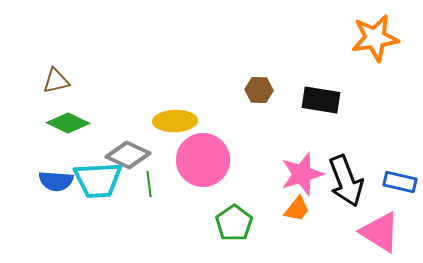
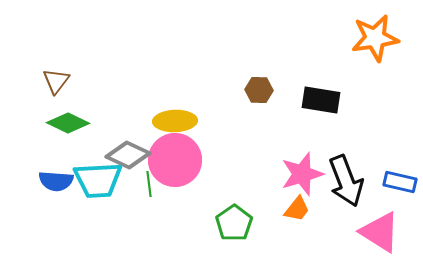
brown triangle: rotated 40 degrees counterclockwise
pink circle: moved 28 px left
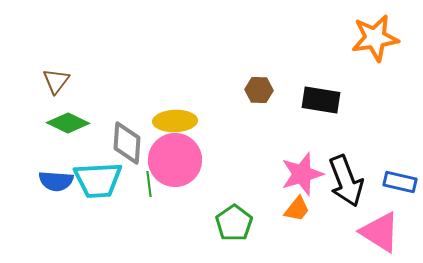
gray diamond: moved 1 px left, 12 px up; rotated 69 degrees clockwise
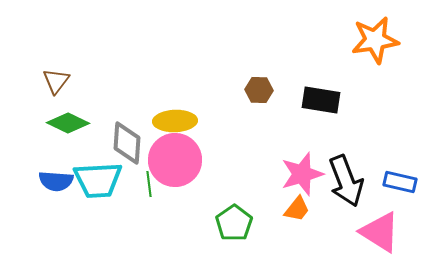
orange star: moved 2 px down
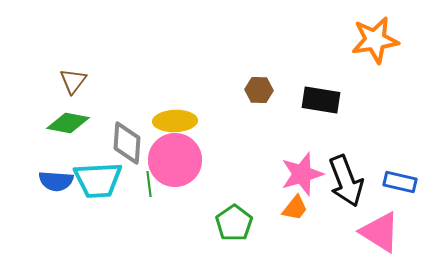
brown triangle: moved 17 px right
green diamond: rotated 15 degrees counterclockwise
orange trapezoid: moved 2 px left, 1 px up
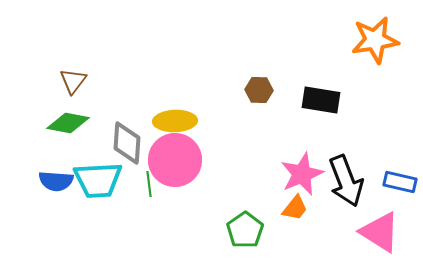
pink star: rotated 6 degrees counterclockwise
green pentagon: moved 11 px right, 7 px down
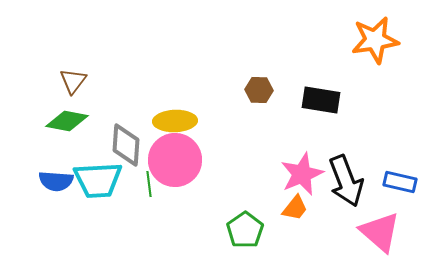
green diamond: moved 1 px left, 2 px up
gray diamond: moved 1 px left, 2 px down
pink triangle: rotated 9 degrees clockwise
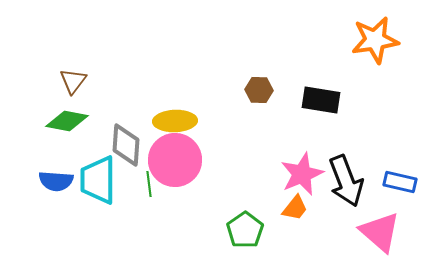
cyan trapezoid: rotated 93 degrees clockwise
